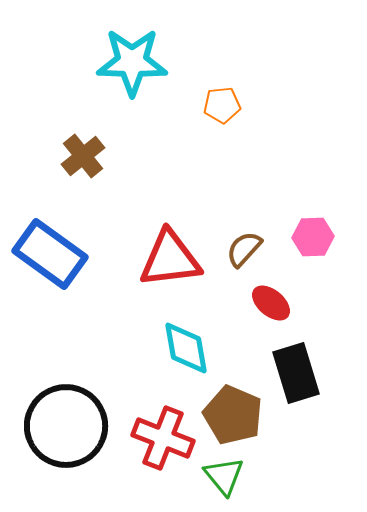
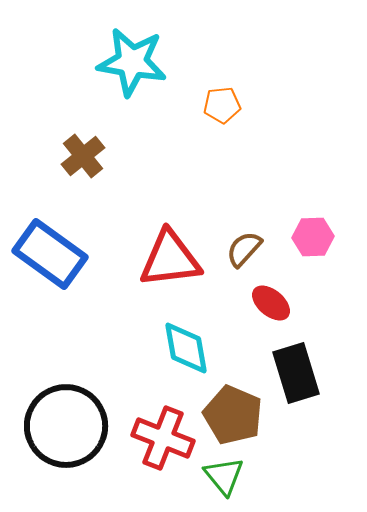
cyan star: rotated 8 degrees clockwise
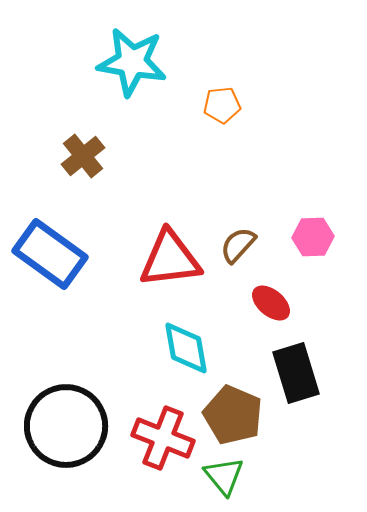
brown semicircle: moved 6 px left, 4 px up
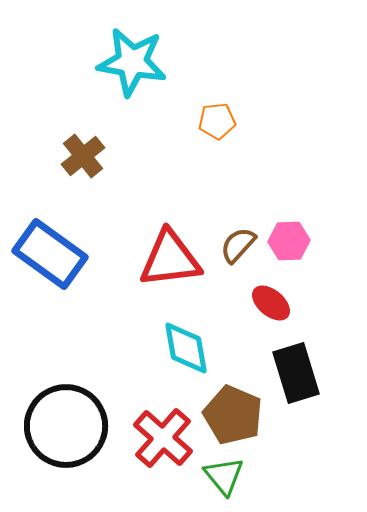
orange pentagon: moved 5 px left, 16 px down
pink hexagon: moved 24 px left, 4 px down
red cross: rotated 20 degrees clockwise
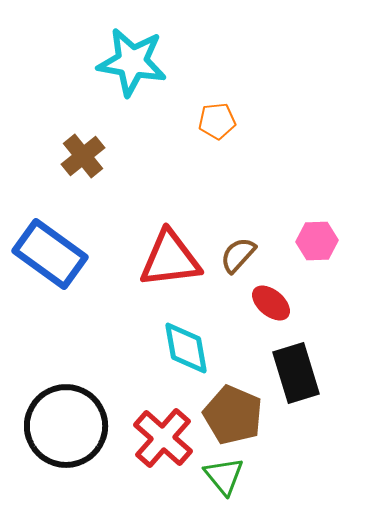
pink hexagon: moved 28 px right
brown semicircle: moved 10 px down
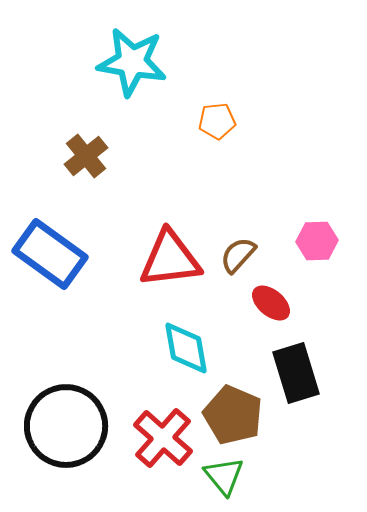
brown cross: moved 3 px right
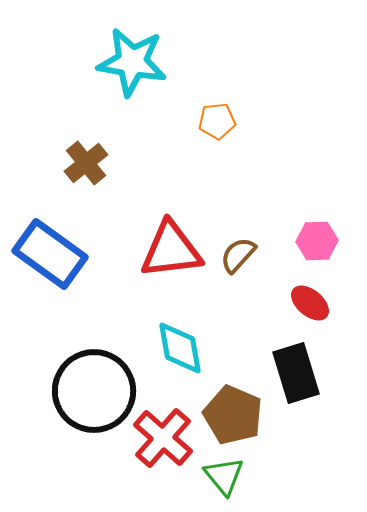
brown cross: moved 7 px down
red triangle: moved 1 px right, 9 px up
red ellipse: moved 39 px right
cyan diamond: moved 6 px left
black circle: moved 28 px right, 35 px up
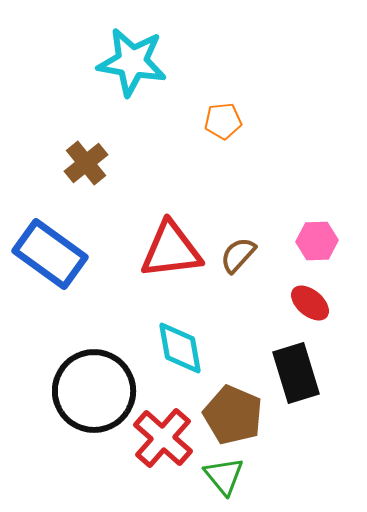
orange pentagon: moved 6 px right
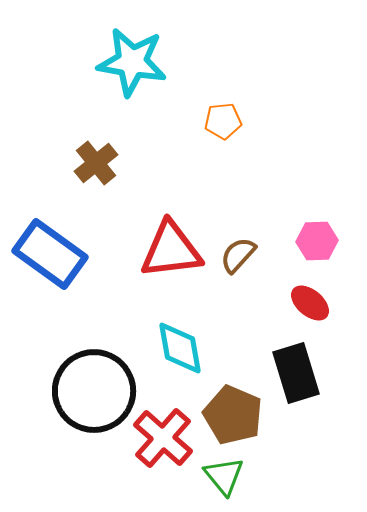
brown cross: moved 10 px right
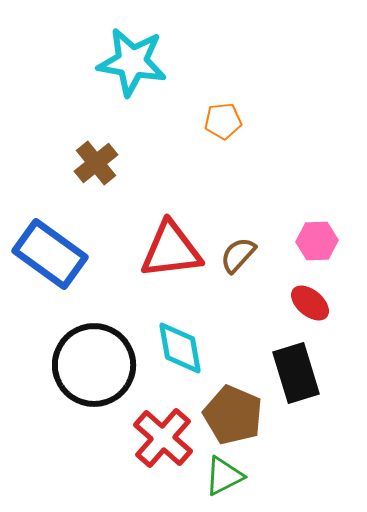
black circle: moved 26 px up
green triangle: rotated 42 degrees clockwise
